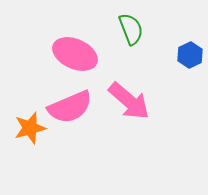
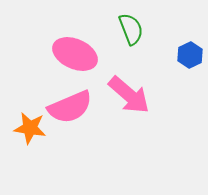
pink arrow: moved 6 px up
orange star: rotated 24 degrees clockwise
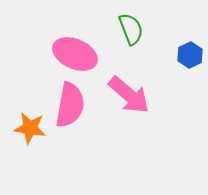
pink semicircle: moved 2 px up; rotated 57 degrees counterclockwise
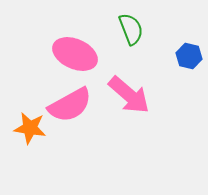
blue hexagon: moved 1 px left, 1 px down; rotated 20 degrees counterclockwise
pink semicircle: rotated 51 degrees clockwise
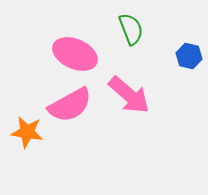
orange star: moved 3 px left, 4 px down
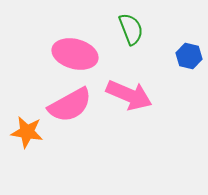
pink ellipse: rotated 9 degrees counterclockwise
pink arrow: rotated 18 degrees counterclockwise
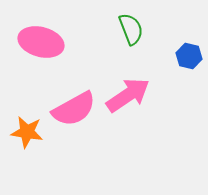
pink ellipse: moved 34 px left, 12 px up
pink arrow: moved 1 px left; rotated 57 degrees counterclockwise
pink semicircle: moved 4 px right, 4 px down
